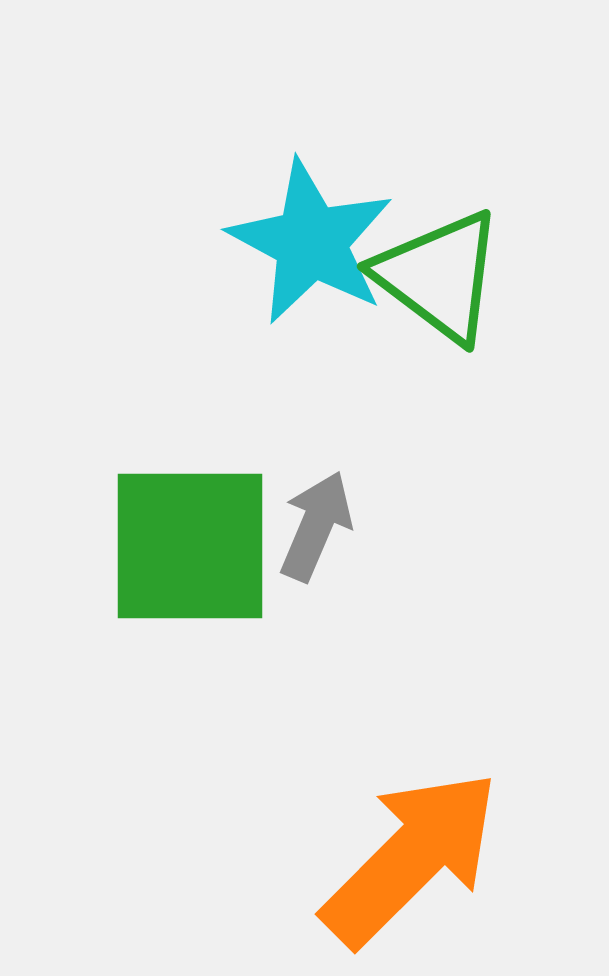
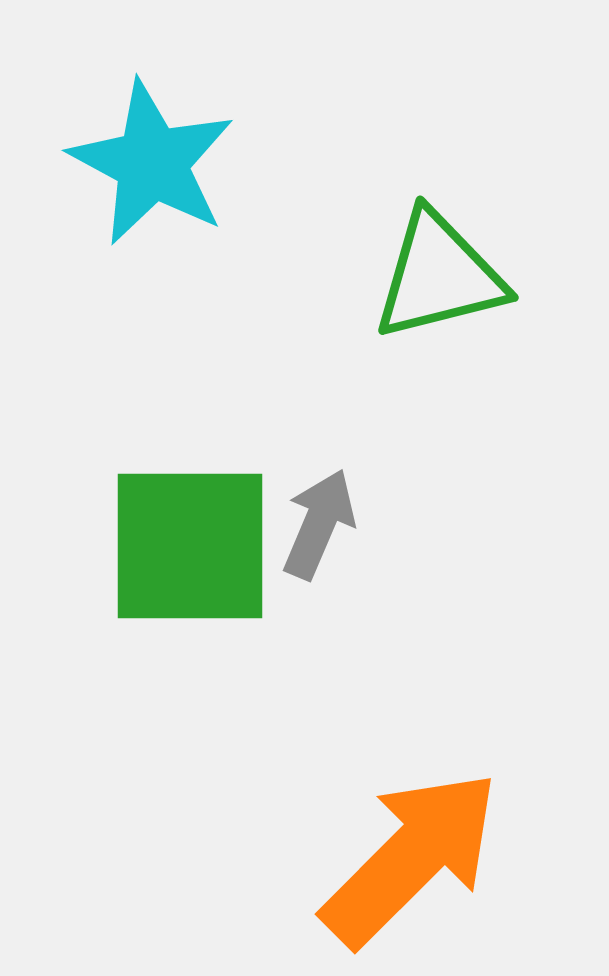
cyan star: moved 159 px left, 79 px up
green triangle: rotated 51 degrees counterclockwise
gray arrow: moved 3 px right, 2 px up
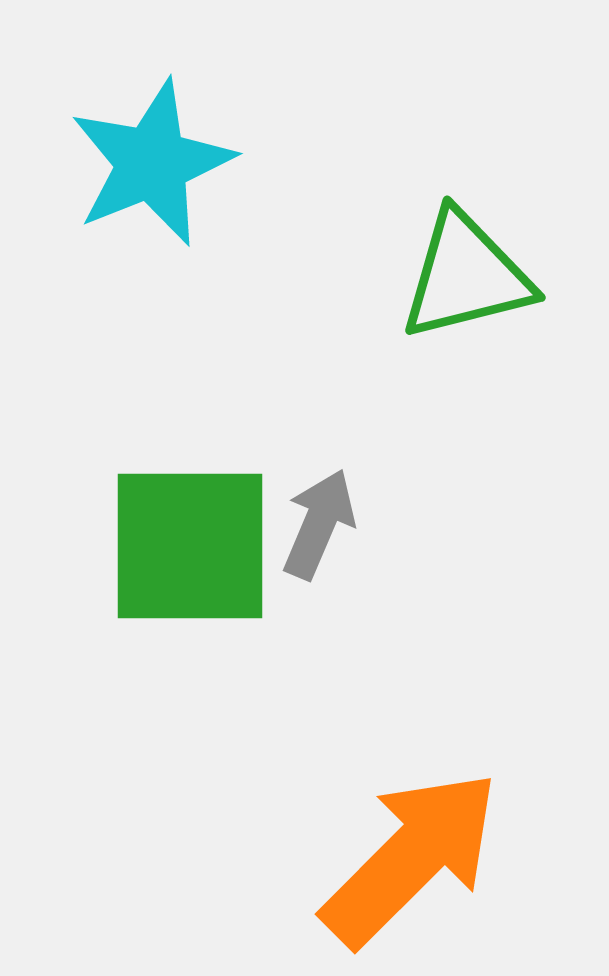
cyan star: rotated 22 degrees clockwise
green triangle: moved 27 px right
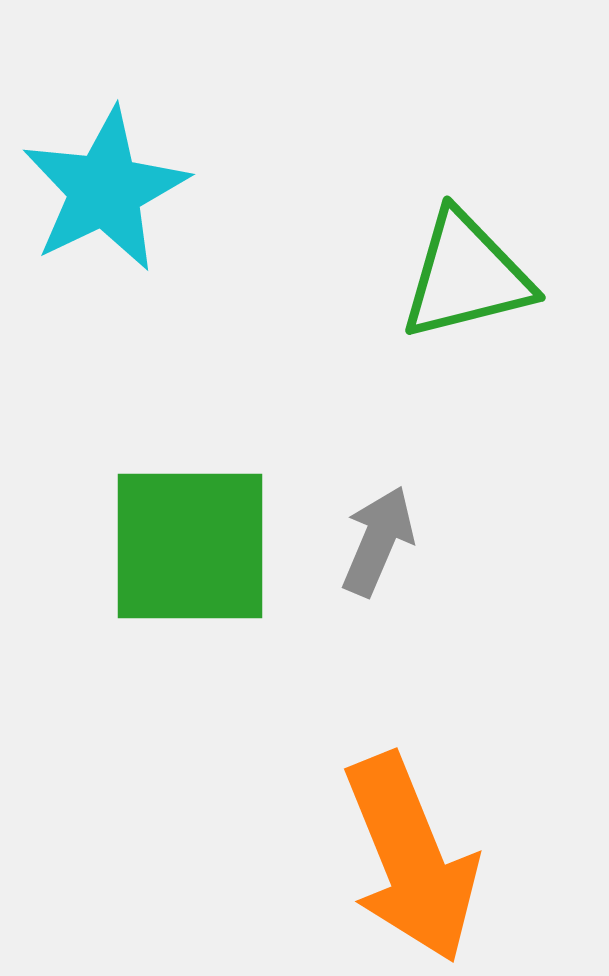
cyan star: moved 47 px left, 27 px down; rotated 4 degrees counterclockwise
gray arrow: moved 59 px right, 17 px down
orange arrow: rotated 113 degrees clockwise
